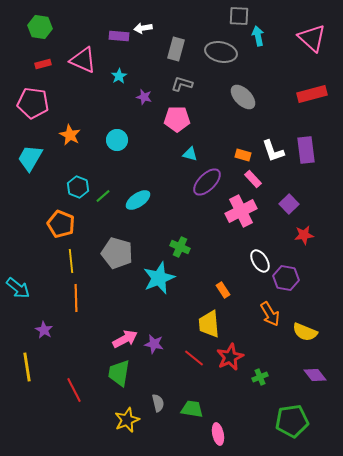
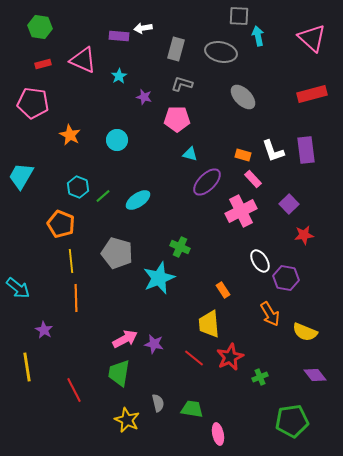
cyan trapezoid at (30, 158): moved 9 px left, 18 px down
yellow star at (127, 420): rotated 25 degrees counterclockwise
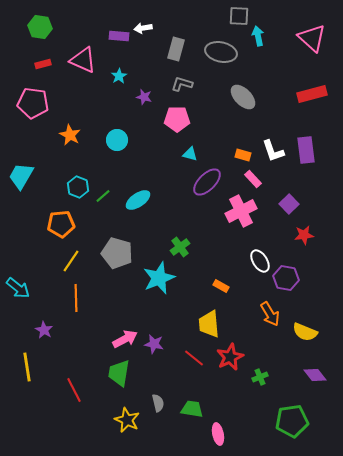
orange pentagon at (61, 224): rotated 28 degrees counterclockwise
green cross at (180, 247): rotated 30 degrees clockwise
yellow line at (71, 261): rotated 40 degrees clockwise
orange rectangle at (223, 290): moved 2 px left, 4 px up; rotated 28 degrees counterclockwise
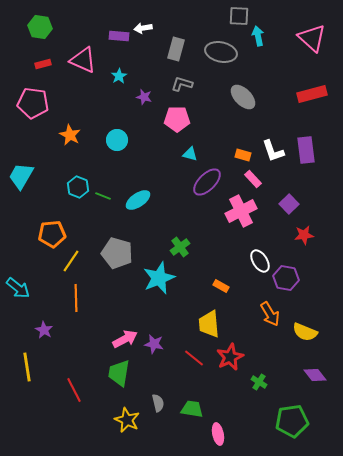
green line at (103, 196): rotated 63 degrees clockwise
orange pentagon at (61, 224): moved 9 px left, 10 px down
green cross at (260, 377): moved 1 px left, 5 px down; rotated 35 degrees counterclockwise
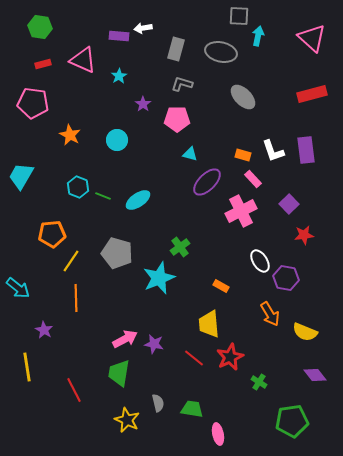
cyan arrow at (258, 36): rotated 24 degrees clockwise
purple star at (144, 97): moved 1 px left, 7 px down; rotated 21 degrees clockwise
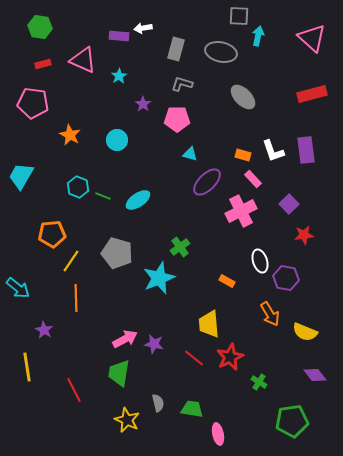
white ellipse at (260, 261): rotated 15 degrees clockwise
orange rectangle at (221, 286): moved 6 px right, 5 px up
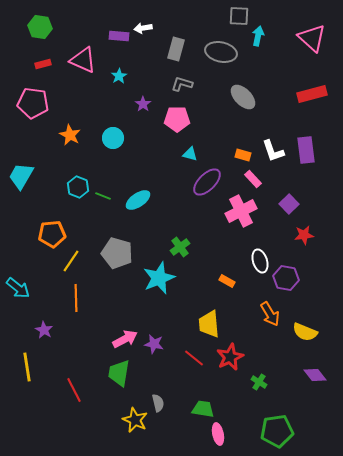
cyan circle at (117, 140): moved 4 px left, 2 px up
green trapezoid at (192, 409): moved 11 px right
yellow star at (127, 420): moved 8 px right
green pentagon at (292, 421): moved 15 px left, 10 px down
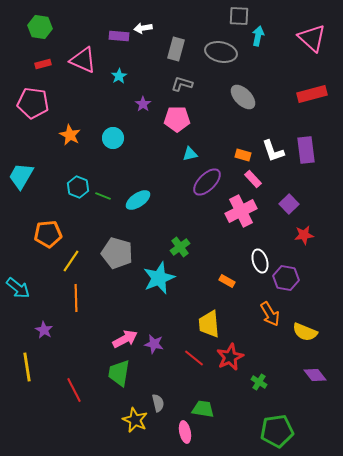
cyan triangle at (190, 154): rotated 28 degrees counterclockwise
orange pentagon at (52, 234): moved 4 px left
pink ellipse at (218, 434): moved 33 px left, 2 px up
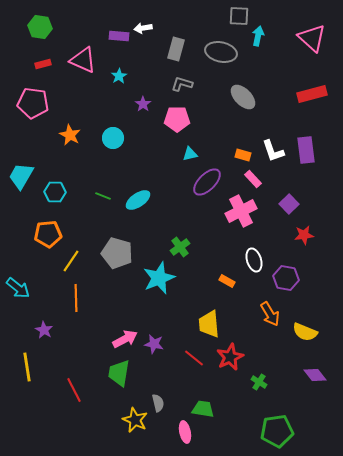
cyan hexagon at (78, 187): moved 23 px left, 5 px down; rotated 20 degrees counterclockwise
white ellipse at (260, 261): moved 6 px left, 1 px up
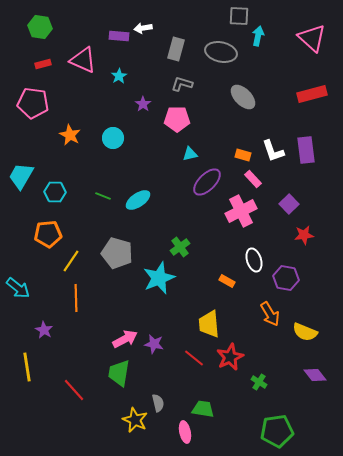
red line at (74, 390): rotated 15 degrees counterclockwise
